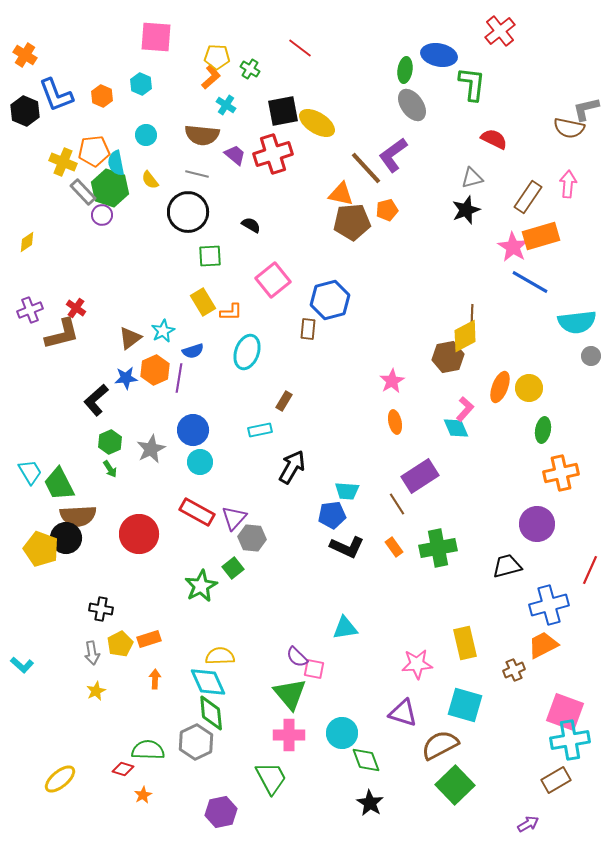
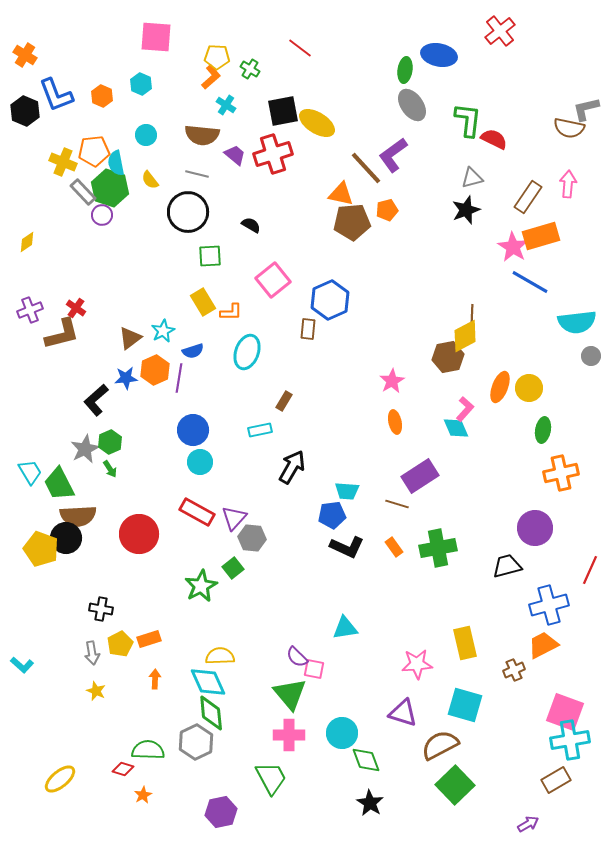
green L-shape at (472, 84): moved 4 px left, 36 px down
blue hexagon at (330, 300): rotated 9 degrees counterclockwise
gray star at (151, 449): moved 66 px left
brown line at (397, 504): rotated 40 degrees counterclockwise
purple circle at (537, 524): moved 2 px left, 4 px down
yellow star at (96, 691): rotated 24 degrees counterclockwise
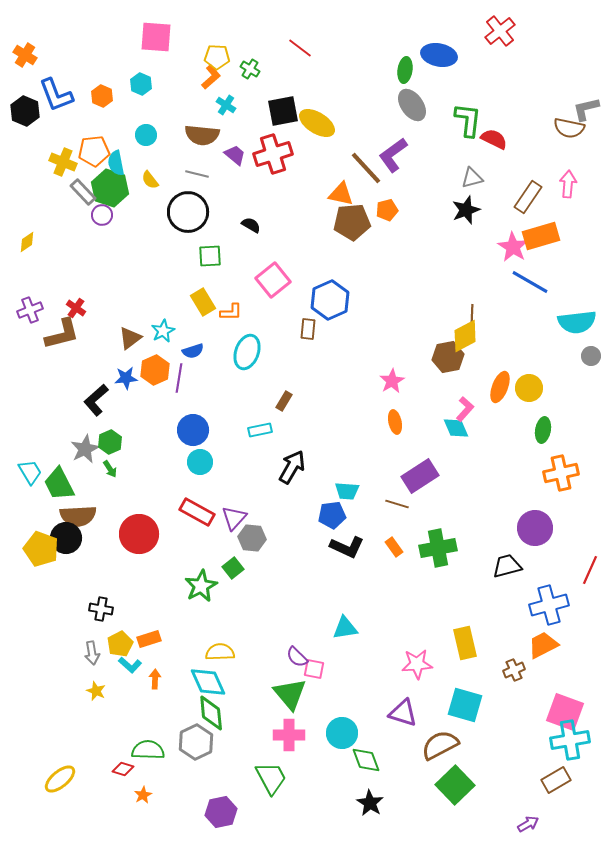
yellow semicircle at (220, 656): moved 4 px up
cyan L-shape at (22, 665): moved 108 px right
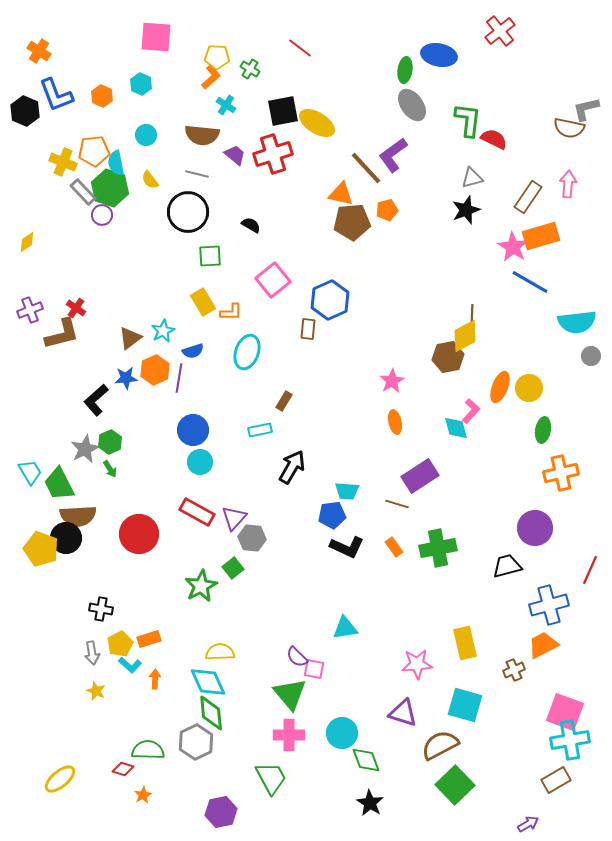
orange cross at (25, 55): moved 14 px right, 4 px up
pink L-shape at (465, 409): moved 6 px right, 2 px down
cyan diamond at (456, 428): rotated 8 degrees clockwise
